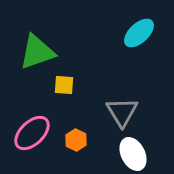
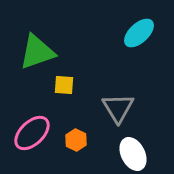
gray triangle: moved 4 px left, 4 px up
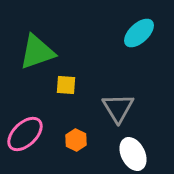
yellow square: moved 2 px right
pink ellipse: moved 7 px left, 1 px down
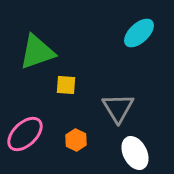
white ellipse: moved 2 px right, 1 px up
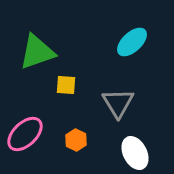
cyan ellipse: moved 7 px left, 9 px down
gray triangle: moved 5 px up
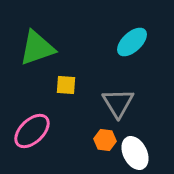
green triangle: moved 4 px up
pink ellipse: moved 7 px right, 3 px up
orange hexagon: moved 29 px right; rotated 20 degrees counterclockwise
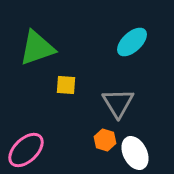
pink ellipse: moved 6 px left, 19 px down
orange hexagon: rotated 10 degrees clockwise
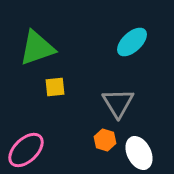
yellow square: moved 11 px left, 2 px down; rotated 10 degrees counterclockwise
white ellipse: moved 4 px right
